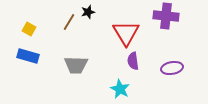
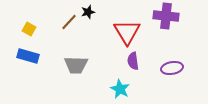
brown line: rotated 12 degrees clockwise
red triangle: moved 1 px right, 1 px up
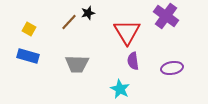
black star: moved 1 px down
purple cross: rotated 30 degrees clockwise
gray trapezoid: moved 1 px right, 1 px up
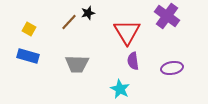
purple cross: moved 1 px right
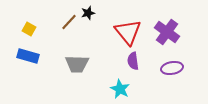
purple cross: moved 16 px down
red triangle: moved 1 px right; rotated 8 degrees counterclockwise
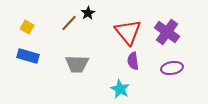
black star: rotated 16 degrees counterclockwise
brown line: moved 1 px down
yellow square: moved 2 px left, 2 px up
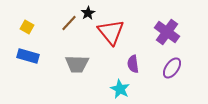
red triangle: moved 17 px left
purple semicircle: moved 3 px down
purple ellipse: rotated 45 degrees counterclockwise
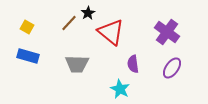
red triangle: rotated 12 degrees counterclockwise
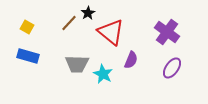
purple semicircle: moved 2 px left, 4 px up; rotated 150 degrees counterclockwise
cyan star: moved 17 px left, 15 px up
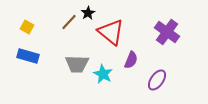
brown line: moved 1 px up
purple ellipse: moved 15 px left, 12 px down
